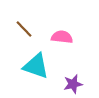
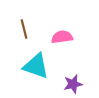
brown line: rotated 30 degrees clockwise
pink semicircle: rotated 15 degrees counterclockwise
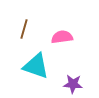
brown line: rotated 30 degrees clockwise
purple star: rotated 18 degrees clockwise
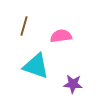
brown line: moved 3 px up
pink semicircle: moved 1 px left, 1 px up
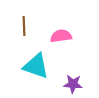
brown line: rotated 18 degrees counterclockwise
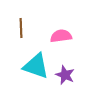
brown line: moved 3 px left, 2 px down
purple star: moved 8 px left, 9 px up; rotated 18 degrees clockwise
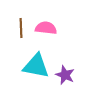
pink semicircle: moved 15 px left, 8 px up; rotated 15 degrees clockwise
cyan triangle: rotated 8 degrees counterclockwise
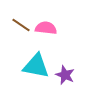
brown line: moved 3 px up; rotated 54 degrees counterclockwise
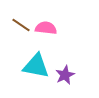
purple star: rotated 24 degrees clockwise
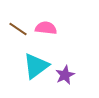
brown line: moved 3 px left, 4 px down
cyan triangle: rotated 48 degrees counterclockwise
